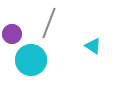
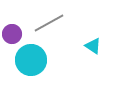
gray line: rotated 40 degrees clockwise
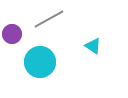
gray line: moved 4 px up
cyan circle: moved 9 px right, 2 px down
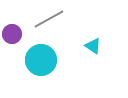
cyan circle: moved 1 px right, 2 px up
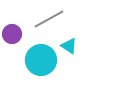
cyan triangle: moved 24 px left
